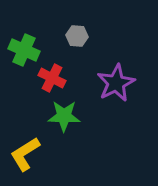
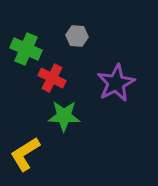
green cross: moved 2 px right, 1 px up
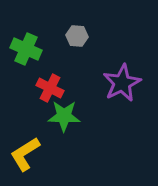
red cross: moved 2 px left, 10 px down
purple star: moved 6 px right
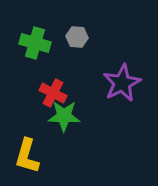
gray hexagon: moved 1 px down
green cross: moved 9 px right, 6 px up; rotated 8 degrees counterclockwise
red cross: moved 3 px right, 5 px down
yellow L-shape: moved 2 px right, 2 px down; rotated 42 degrees counterclockwise
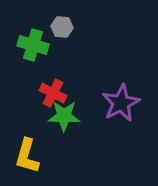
gray hexagon: moved 15 px left, 10 px up
green cross: moved 2 px left, 2 px down
purple star: moved 1 px left, 20 px down
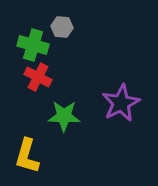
red cross: moved 15 px left, 16 px up
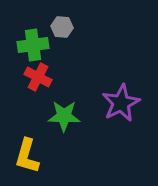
green cross: rotated 24 degrees counterclockwise
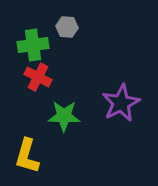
gray hexagon: moved 5 px right
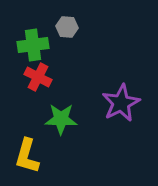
green star: moved 3 px left, 3 px down
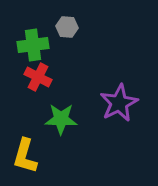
purple star: moved 2 px left
yellow L-shape: moved 2 px left
